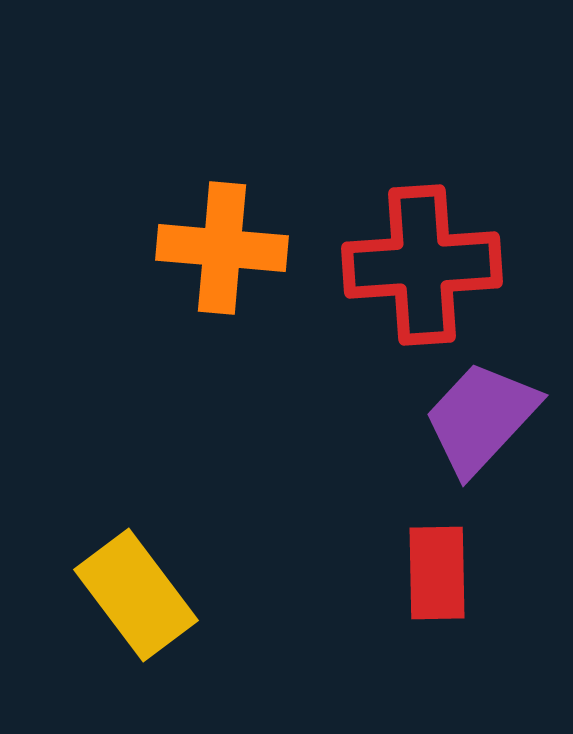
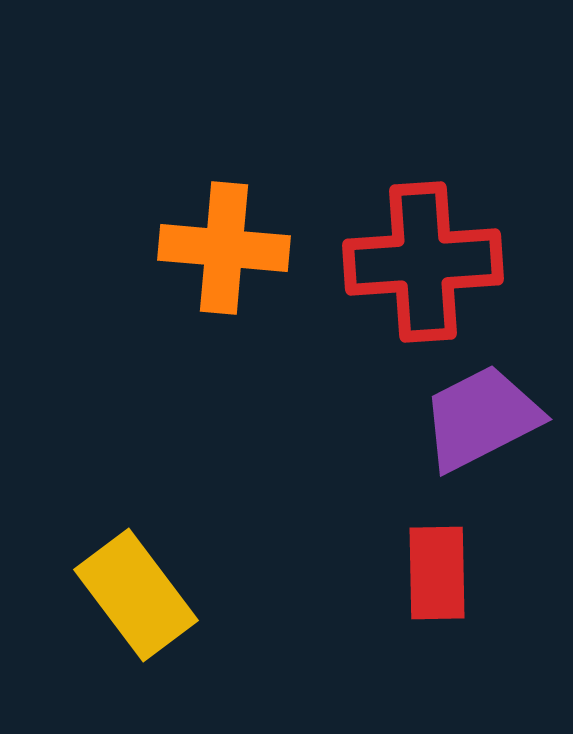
orange cross: moved 2 px right
red cross: moved 1 px right, 3 px up
purple trapezoid: rotated 20 degrees clockwise
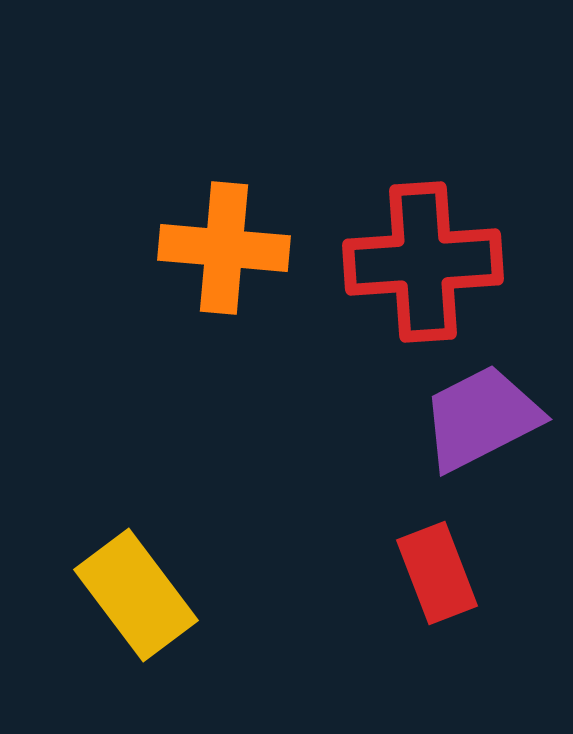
red rectangle: rotated 20 degrees counterclockwise
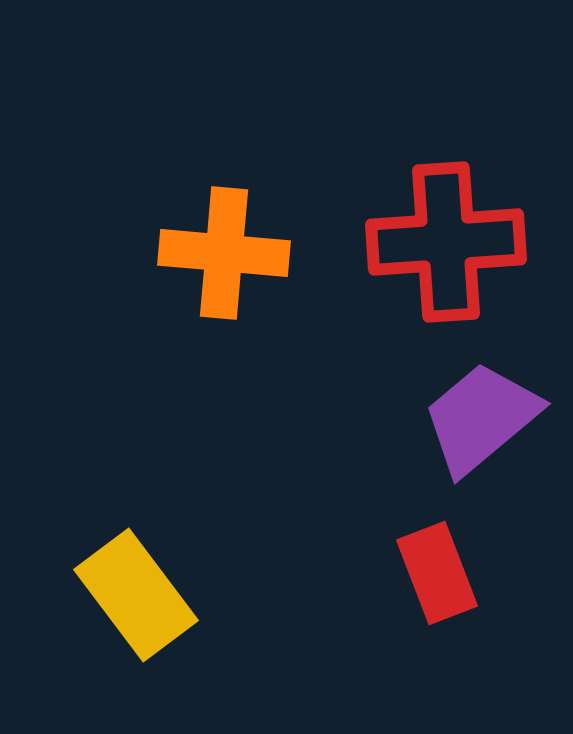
orange cross: moved 5 px down
red cross: moved 23 px right, 20 px up
purple trapezoid: rotated 13 degrees counterclockwise
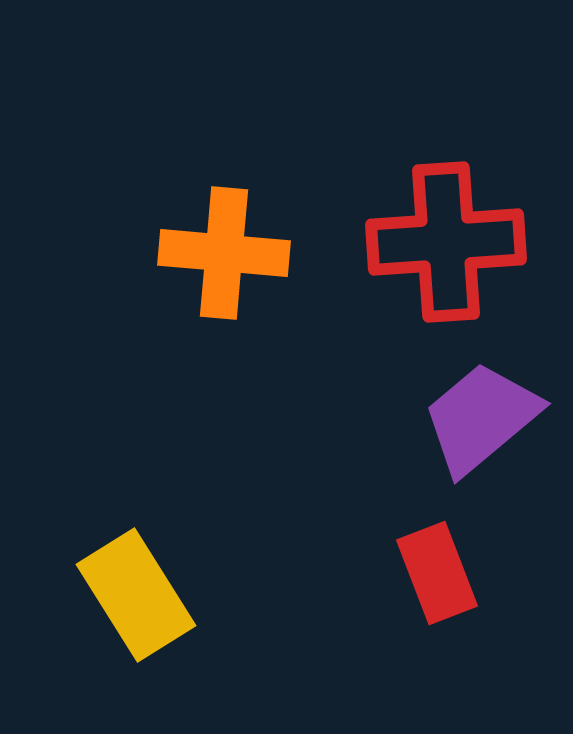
yellow rectangle: rotated 5 degrees clockwise
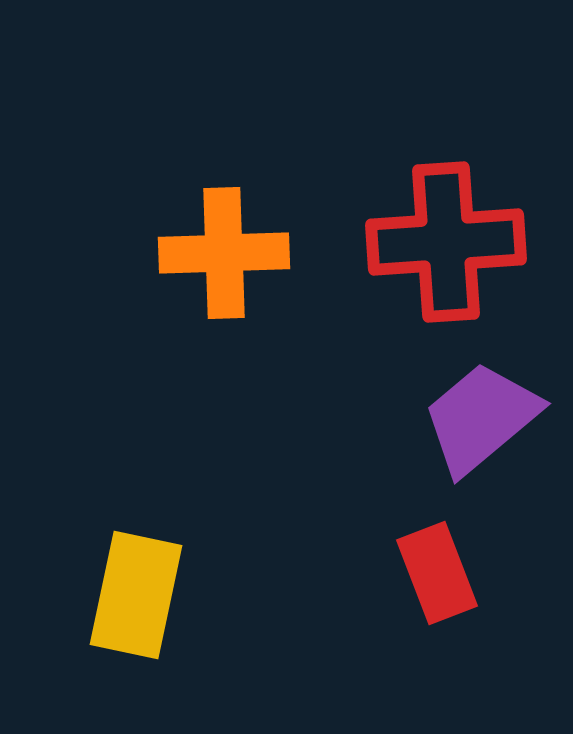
orange cross: rotated 7 degrees counterclockwise
yellow rectangle: rotated 44 degrees clockwise
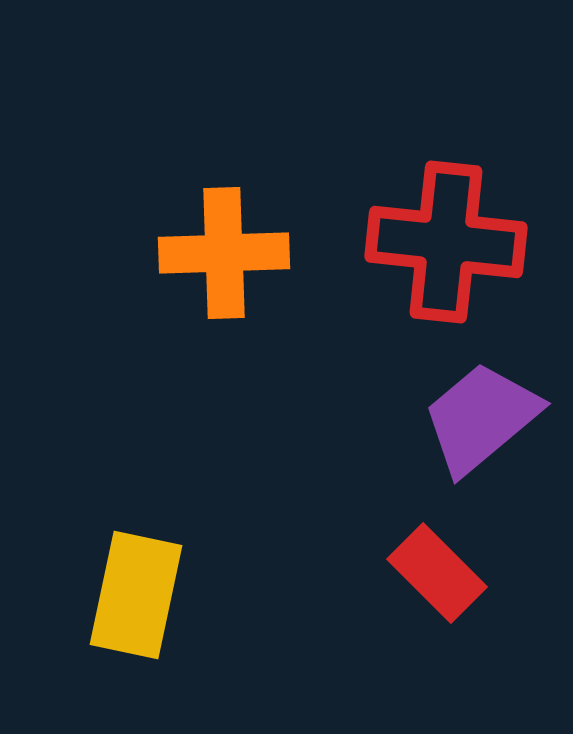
red cross: rotated 10 degrees clockwise
red rectangle: rotated 24 degrees counterclockwise
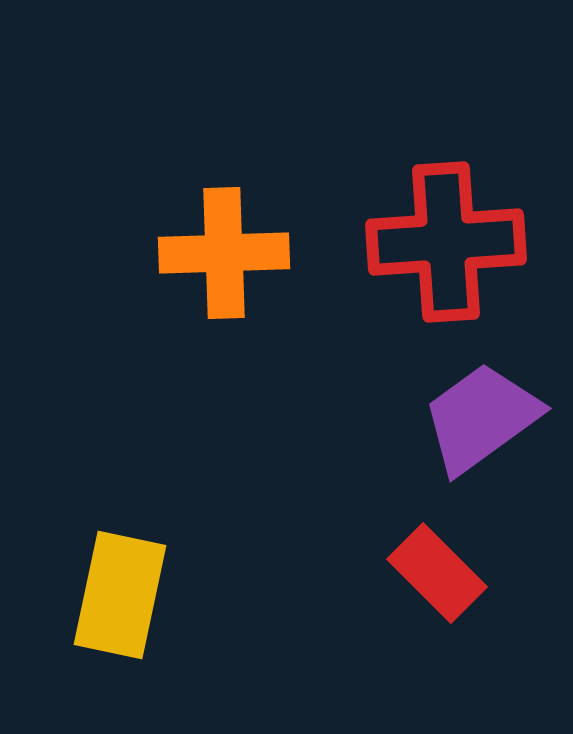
red cross: rotated 10 degrees counterclockwise
purple trapezoid: rotated 4 degrees clockwise
yellow rectangle: moved 16 px left
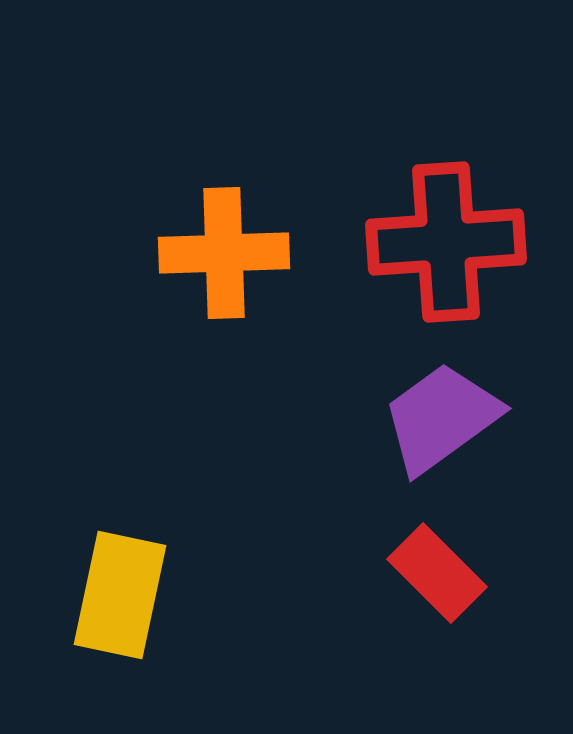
purple trapezoid: moved 40 px left
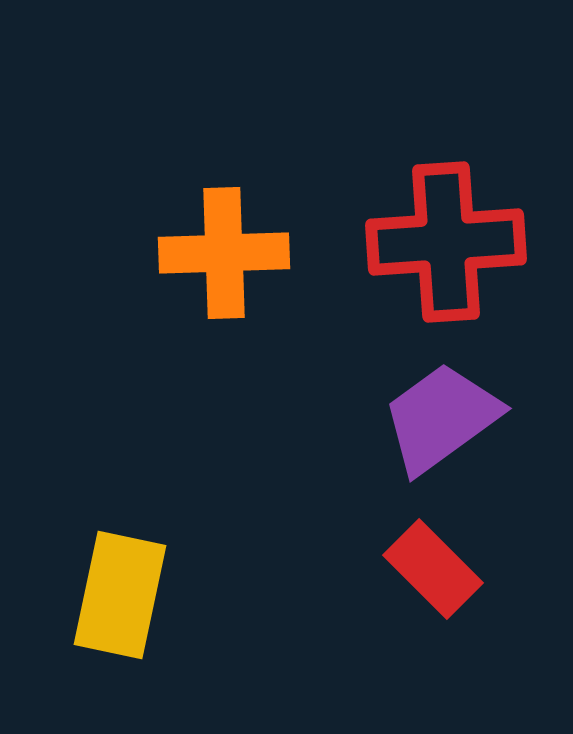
red rectangle: moved 4 px left, 4 px up
